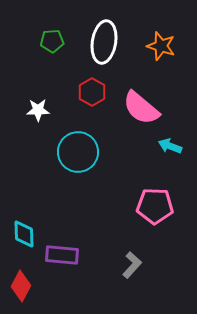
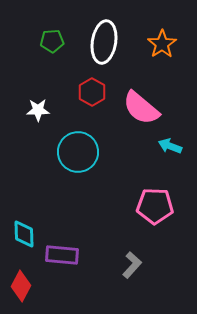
orange star: moved 1 px right, 2 px up; rotated 20 degrees clockwise
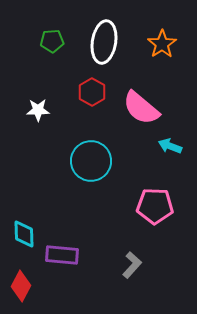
cyan circle: moved 13 px right, 9 px down
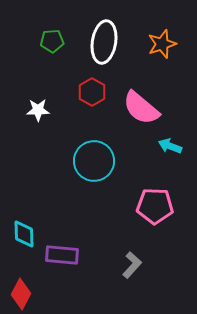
orange star: rotated 16 degrees clockwise
cyan circle: moved 3 px right
red diamond: moved 8 px down
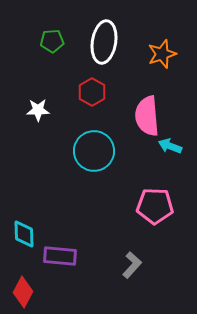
orange star: moved 10 px down
pink semicircle: moved 6 px right, 8 px down; rotated 45 degrees clockwise
cyan circle: moved 10 px up
purple rectangle: moved 2 px left, 1 px down
red diamond: moved 2 px right, 2 px up
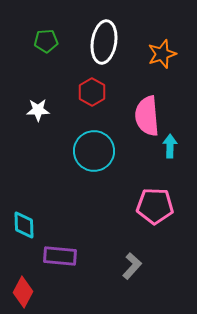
green pentagon: moved 6 px left
cyan arrow: rotated 70 degrees clockwise
cyan diamond: moved 9 px up
gray L-shape: moved 1 px down
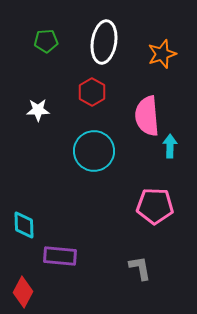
gray L-shape: moved 8 px right, 2 px down; rotated 52 degrees counterclockwise
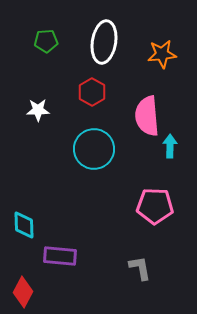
orange star: rotated 12 degrees clockwise
cyan circle: moved 2 px up
